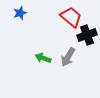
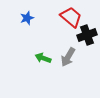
blue star: moved 7 px right, 5 px down
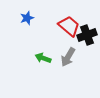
red trapezoid: moved 2 px left, 9 px down
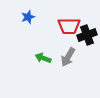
blue star: moved 1 px right, 1 px up
red trapezoid: rotated 140 degrees clockwise
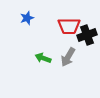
blue star: moved 1 px left, 1 px down
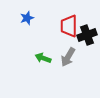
red trapezoid: rotated 90 degrees clockwise
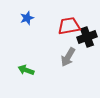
red trapezoid: rotated 80 degrees clockwise
black cross: moved 2 px down
green arrow: moved 17 px left, 12 px down
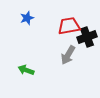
gray arrow: moved 2 px up
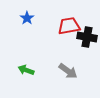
blue star: rotated 16 degrees counterclockwise
black cross: rotated 30 degrees clockwise
gray arrow: moved 16 px down; rotated 84 degrees counterclockwise
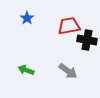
black cross: moved 3 px down
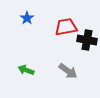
red trapezoid: moved 3 px left, 1 px down
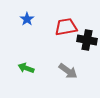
blue star: moved 1 px down
green arrow: moved 2 px up
